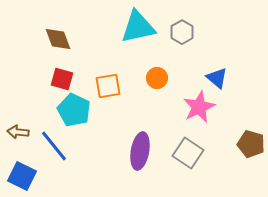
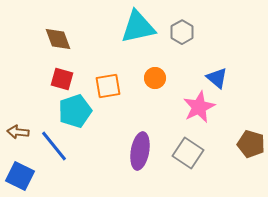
orange circle: moved 2 px left
cyan pentagon: moved 1 px right, 1 px down; rotated 28 degrees clockwise
blue square: moved 2 px left
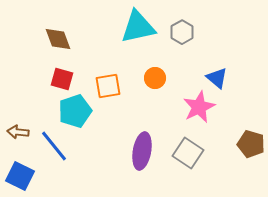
purple ellipse: moved 2 px right
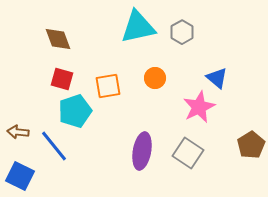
brown pentagon: moved 1 px down; rotated 24 degrees clockwise
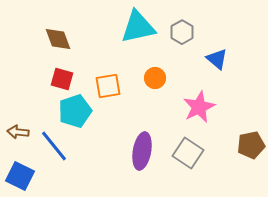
blue triangle: moved 19 px up
brown pentagon: rotated 20 degrees clockwise
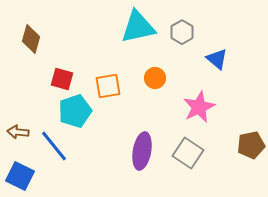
brown diamond: moved 27 px left; rotated 36 degrees clockwise
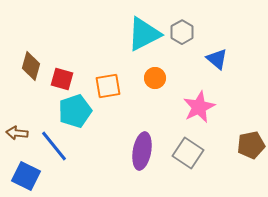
cyan triangle: moved 6 px right, 7 px down; rotated 15 degrees counterclockwise
brown diamond: moved 27 px down
brown arrow: moved 1 px left, 1 px down
blue square: moved 6 px right
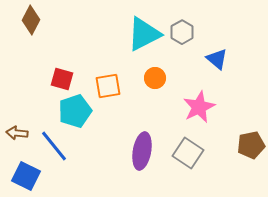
brown diamond: moved 46 px up; rotated 12 degrees clockwise
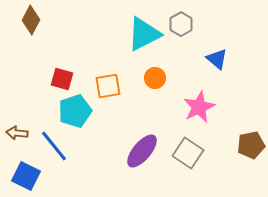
gray hexagon: moved 1 px left, 8 px up
purple ellipse: rotated 30 degrees clockwise
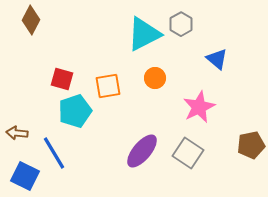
blue line: moved 7 px down; rotated 8 degrees clockwise
blue square: moved 1 px left
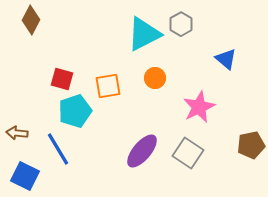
blue triangle: moved 9 px right
blue line: moved 4 px right, 4 px up
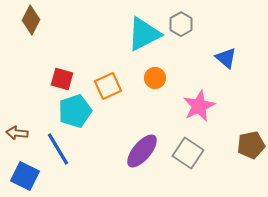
blue triangle: moved 1 px up
orange square: rotated 16 degrees counterclockwise
pink star: moved 1 px up
